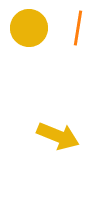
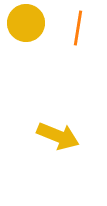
yellow circle: moved 3 px left, 5 px up
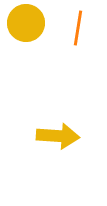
yellow arrow: rotated 18 degrees counterclockwise
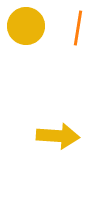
yellow circle: moved 3 px down
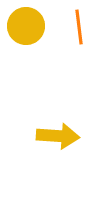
orange line: moved 1 px right, 1 px up; rotated 16 degrees counterclockwise
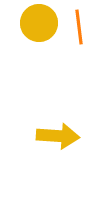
yellow circle: moved 13 px right, 3 px up
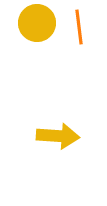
yellow circle: moved 2 px left
